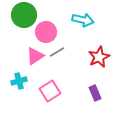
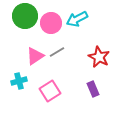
green circle: moved 1 px right, 1 px down
cyan arrow: moved 6 px left, 1 px up; rotated 140 degrees clockwise
pink circle: moved 5 px right, 9 px up
red star: rotated 20 degrees counterclockwise
purple rectangle: moved 2 px left, 4 px up
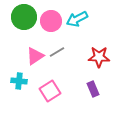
green circle: moved 1 px left, 1 px down
pink circle: moved 2 px up
red star: rotated 25 degrees counterclockwise
cyan cross: rotated 21 degrees clockwise
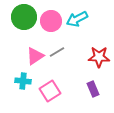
cyan cross: moved 4 px right
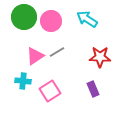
cyan arrow: moved 10 px right; rotated 60 degrees clockwise
red star: moved 1 px right
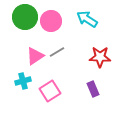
green circle: moved 1 px right
cyan cross: rotated 21 degrees counterclockwise
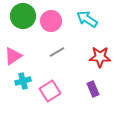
green circle: moved 2 px left, 1 px up
pink triangle: moved 22 px left
